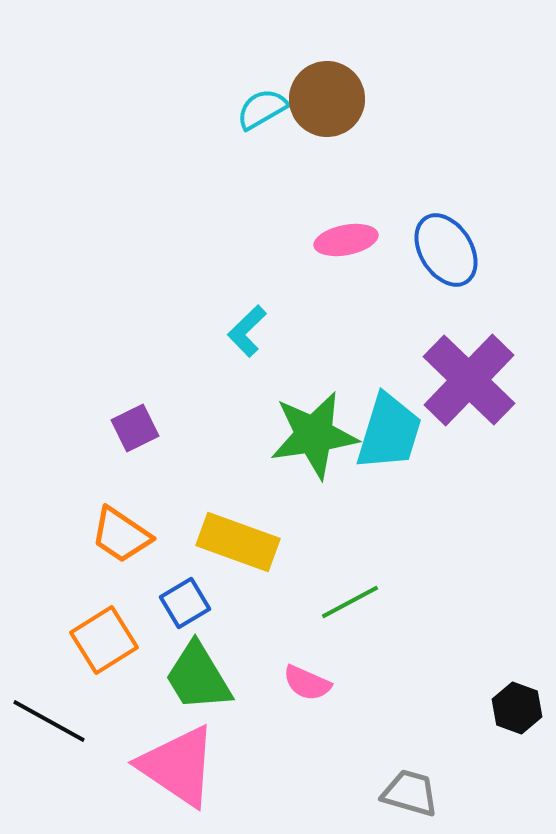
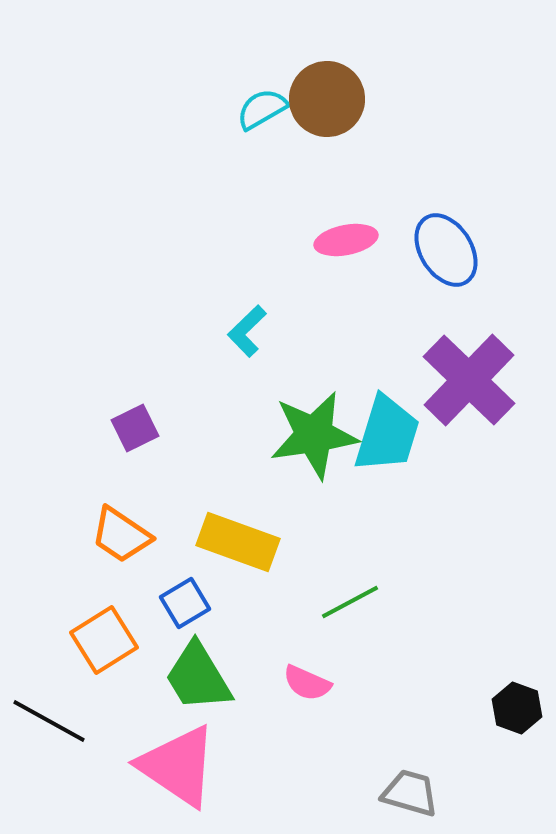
cyan trapezoid: moved 2 px left, 2 px down
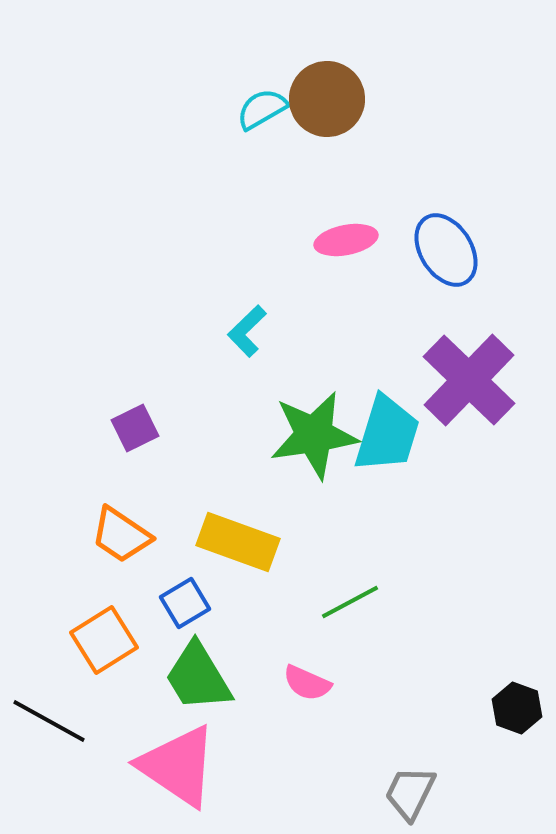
gray trapezoid: rotated 80 degrees counterclockwise
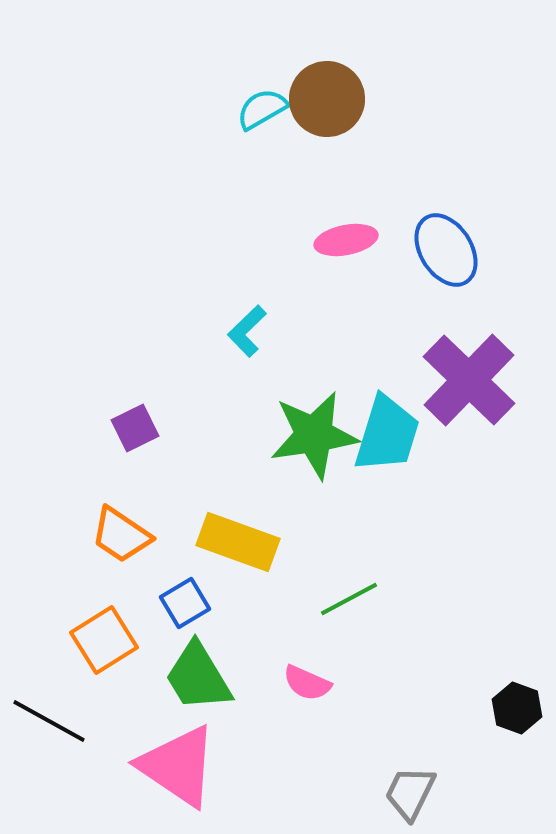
green line: moved 1 px left, 3 px up
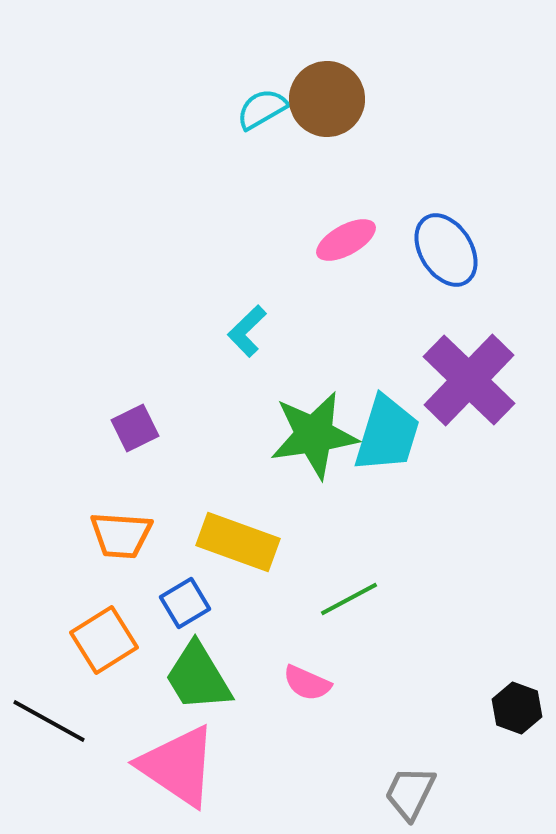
pink ellipse: rotated 18 degrees counterclockwise
orange trapezoid: rotated 30 degrees counterclockwise
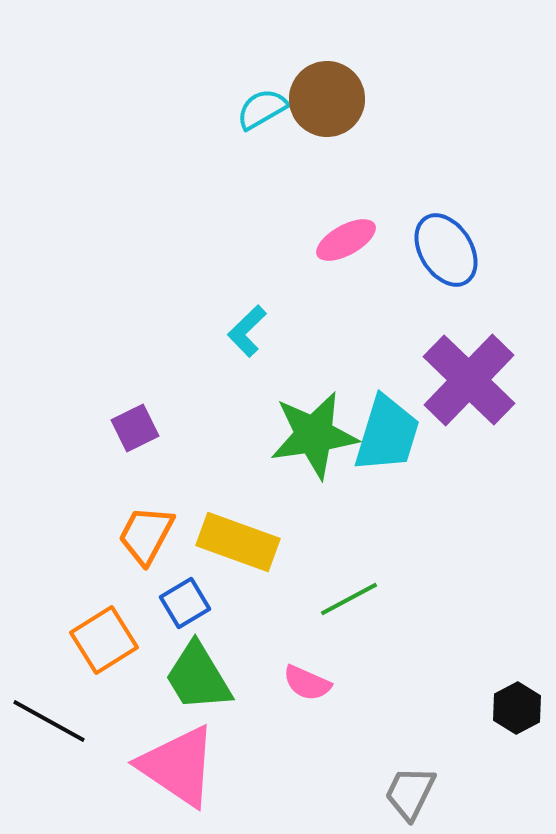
orange trapezoid: moved 25 px right; rotated 114 degrees clockwise
black hexagon: rotated 12 degrees clockwise
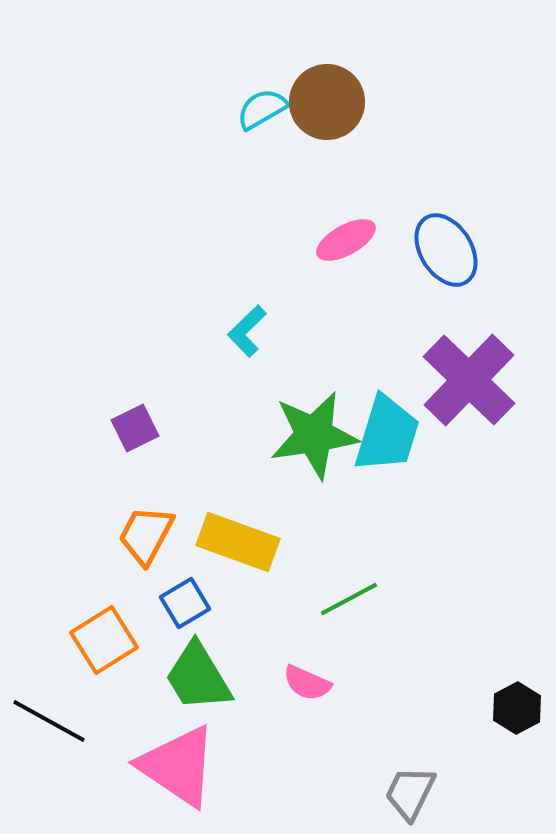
brown circle: moved 3 px down
